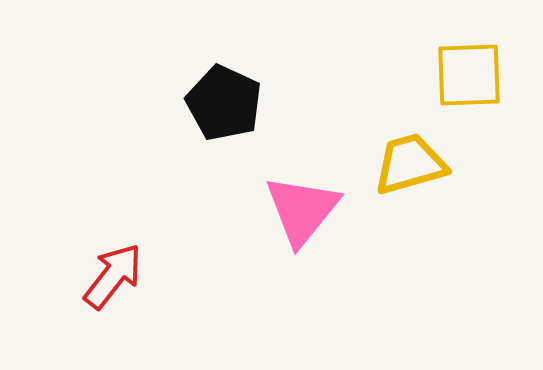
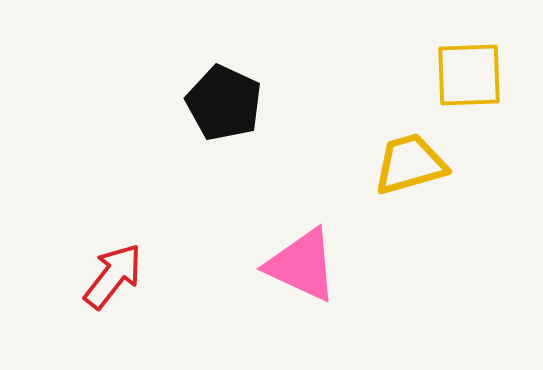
pink triangle: moved 55 px down; rotated 44 degrees counterclockwise
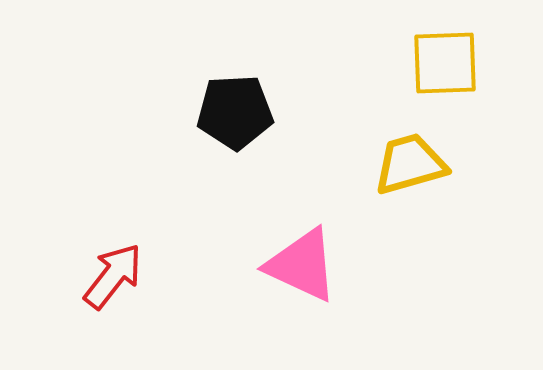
yellow square: moved 24 px left, 12 px up
black pentagon: moved 11 px right, 9 px down; rotated 28 degrees counterclockwise
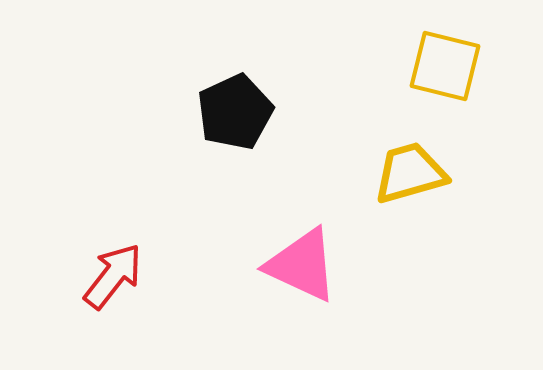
yellow square: moved 3 px down; rotated 16 degrees clockwise
black pentagon: rotated 22 degrees counterclockwise
yellow trapezoid: moved 9 px down
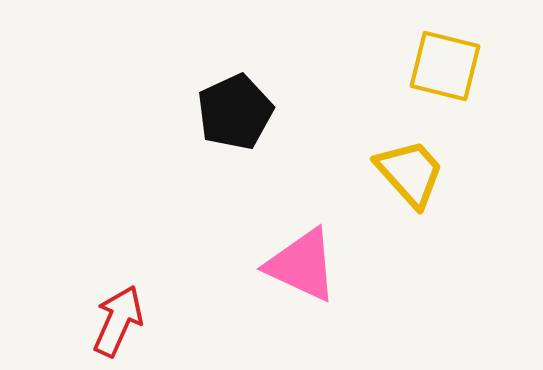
yellow trapezoid: rotated 64 degrees clockwise
red arrow: moved 5 px right, 45 px down; rotated 14 degrees counterclockwise
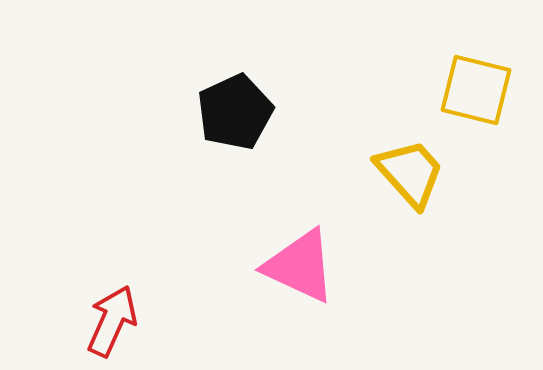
yellow square: moved 31 px right, 24 px down
pink triangle: moved 2 px left, 1 px down
red arrow: moved 6 px left
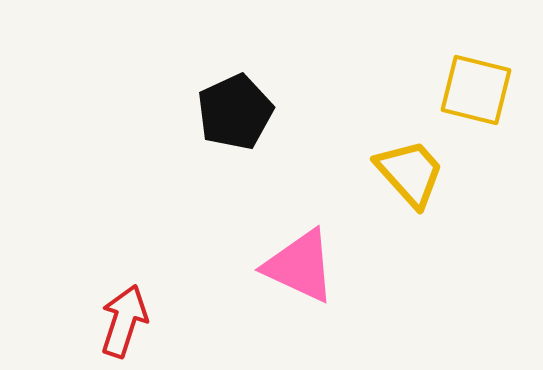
red arrow: moved 12 px right; rotated 6 degrees counterclockwise
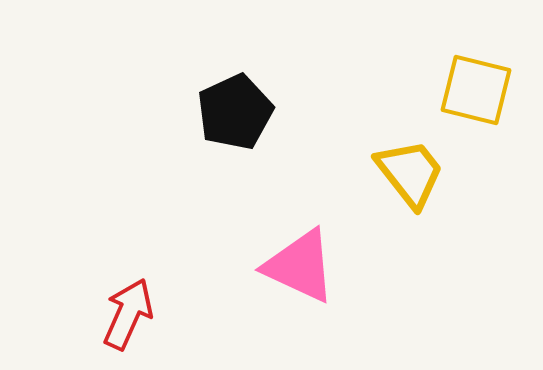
yellow trapezoid: rotated 4 degrees clockwise
red arrow: moved 4 px right, 7 px up; rotated 6 degrees clockwise
